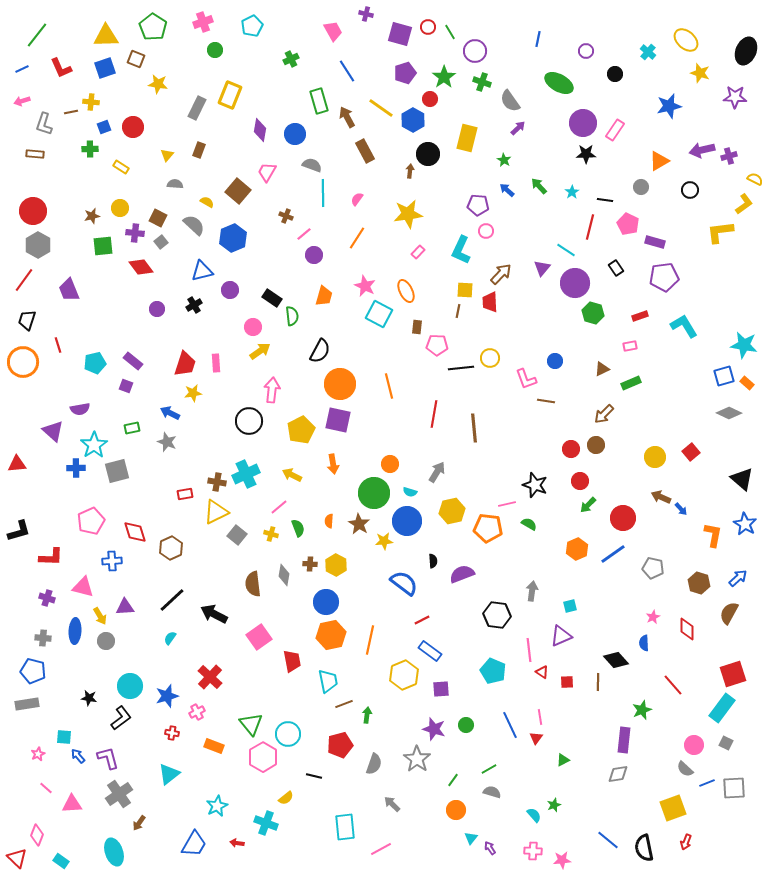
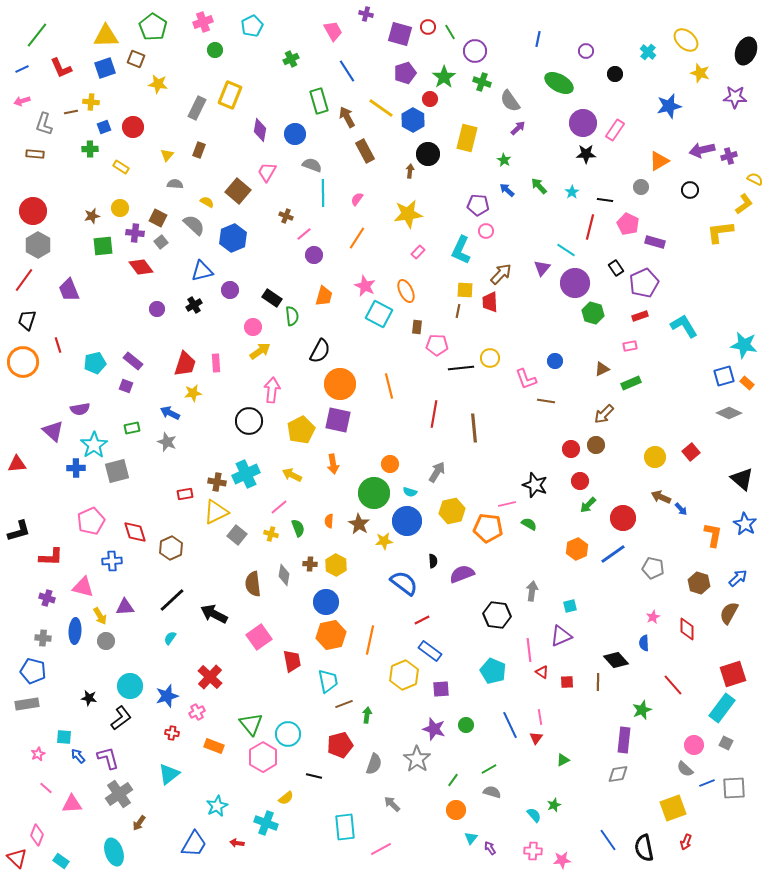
purple pentagon at (664, 277): moved 20 px left, 6 px down; rotated 16 degrees counterclockwise
blue line at (608, 840): rotated 15 degrees clockwise
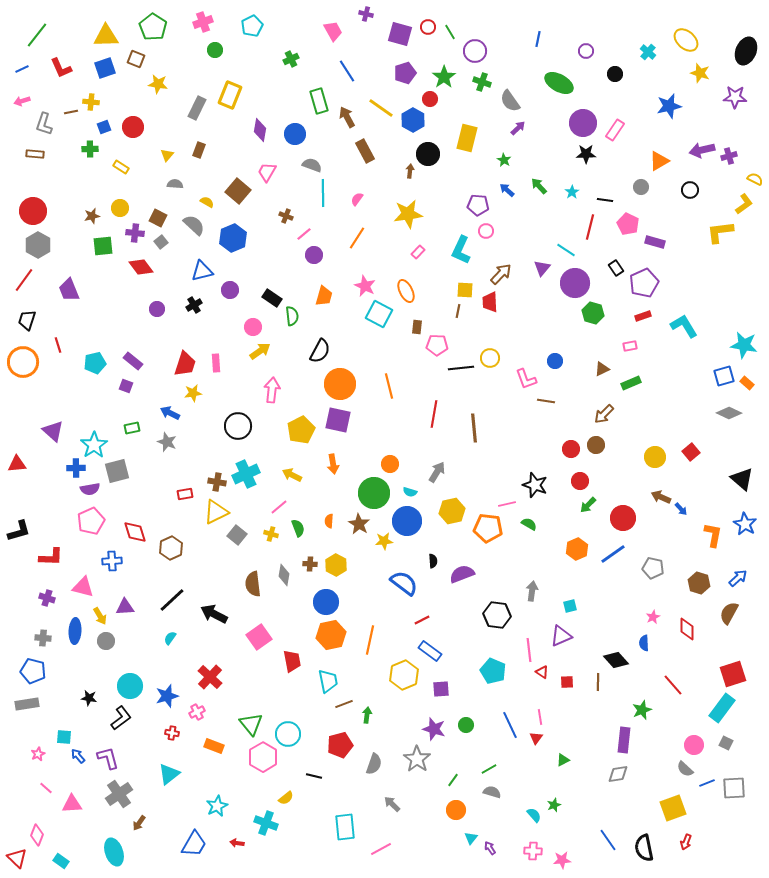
red rectangle at (640, 316): moved 3 px right
purple semicircle at (80, 409): moved 10 px right, 80 px down
black circle at (249, 421): moved 11 px left, 5 px down
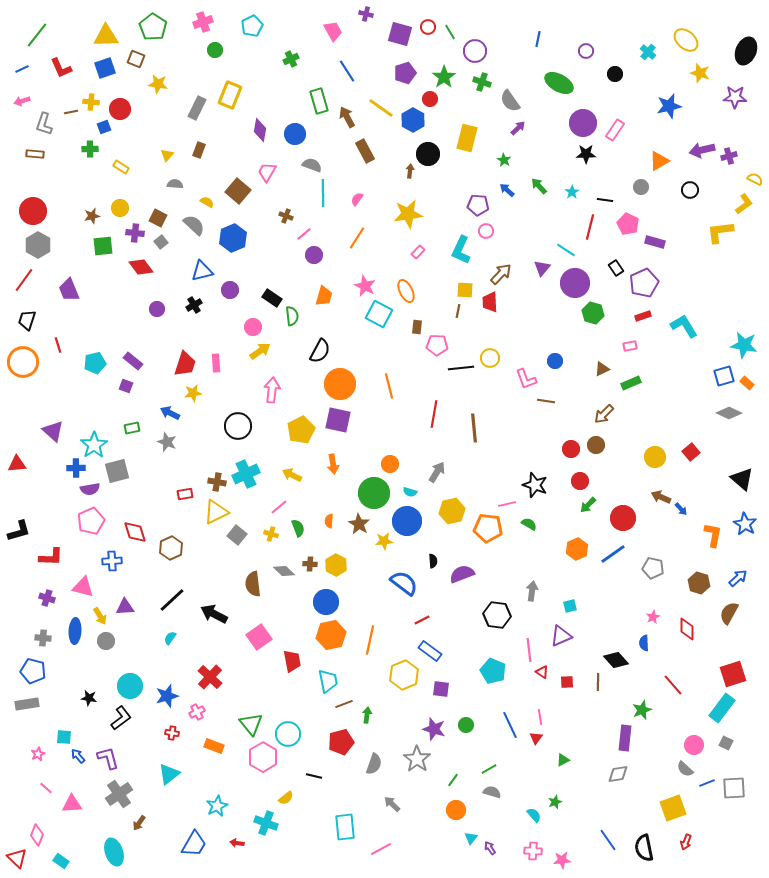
red circle at (133, 127): moved 13 px left, 18 px up
gray diamond at (284, 575): moved 4 px up; rotated 55 degrees counterclockwise
purple square at (441, 689): rotated 12 degrees clockwise
purple rectangle at (624, 740): moved 1 px right, 2 px up
red pentagon at (340, 745): moved 1 px right, 3 px up
green star at (554, 805): moved 1 px right, 3 px up
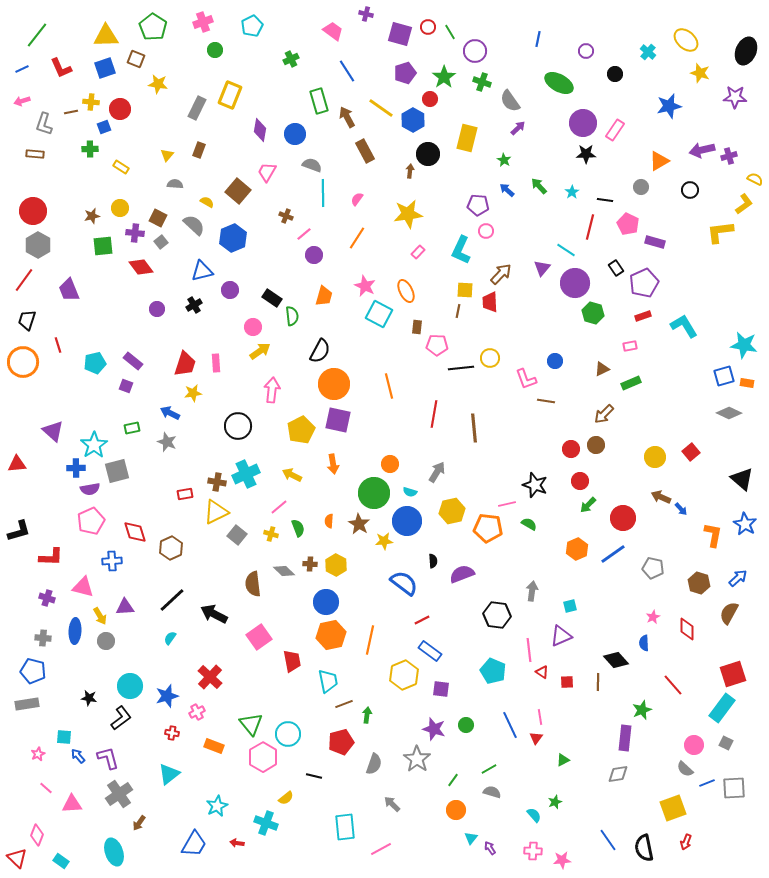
pink trapezoid at (333, 31): rotated 25 degrees counterclockwise
orange rectangle at (747, 383): rotated 32 degrees counterclockwise
orange circle at (340, 384): moved 6 px left
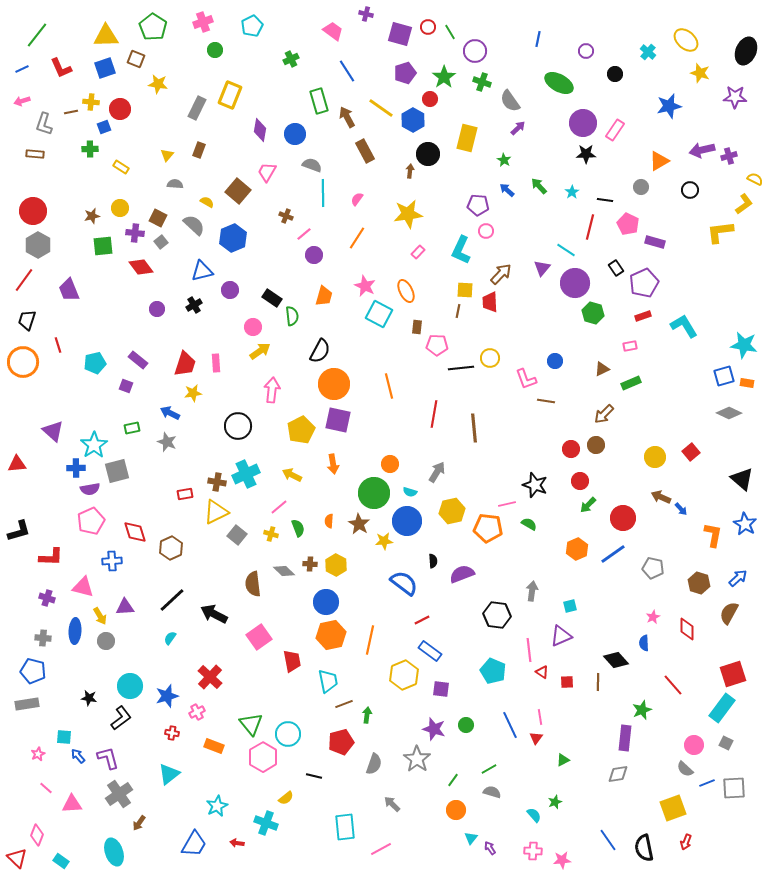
purple rectangle at (133, 361): moved 5 px right, 1 px up
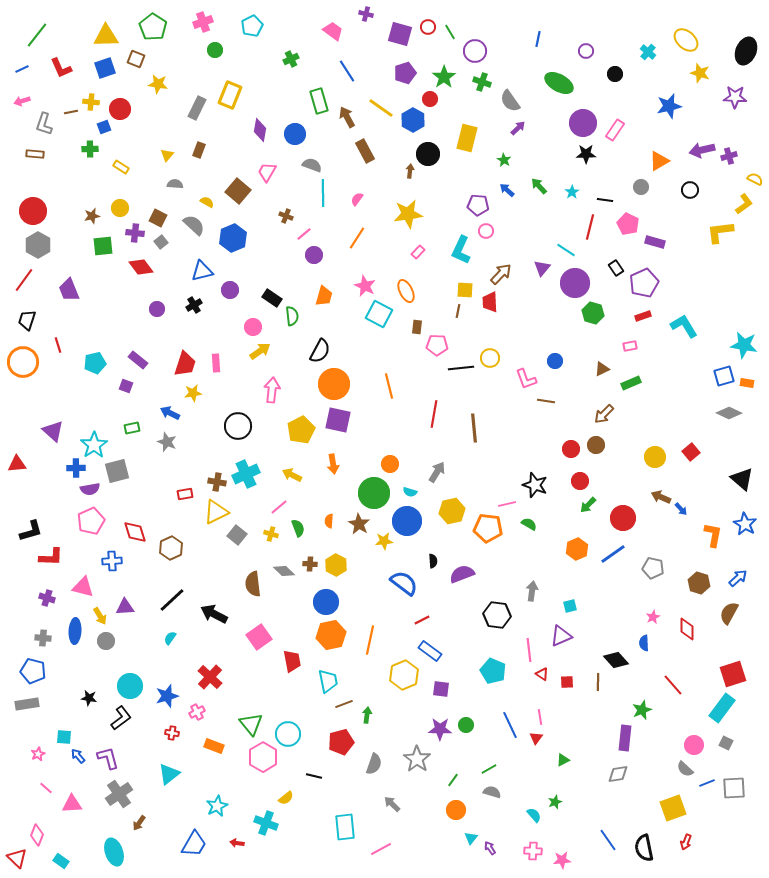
black L-shape at (19, 531): moved 12 px right
red triangle at (542, 672): moved 2 px down
purple star at (434, 729): moved 6 px right; rotated 15 degrees counterclockwise
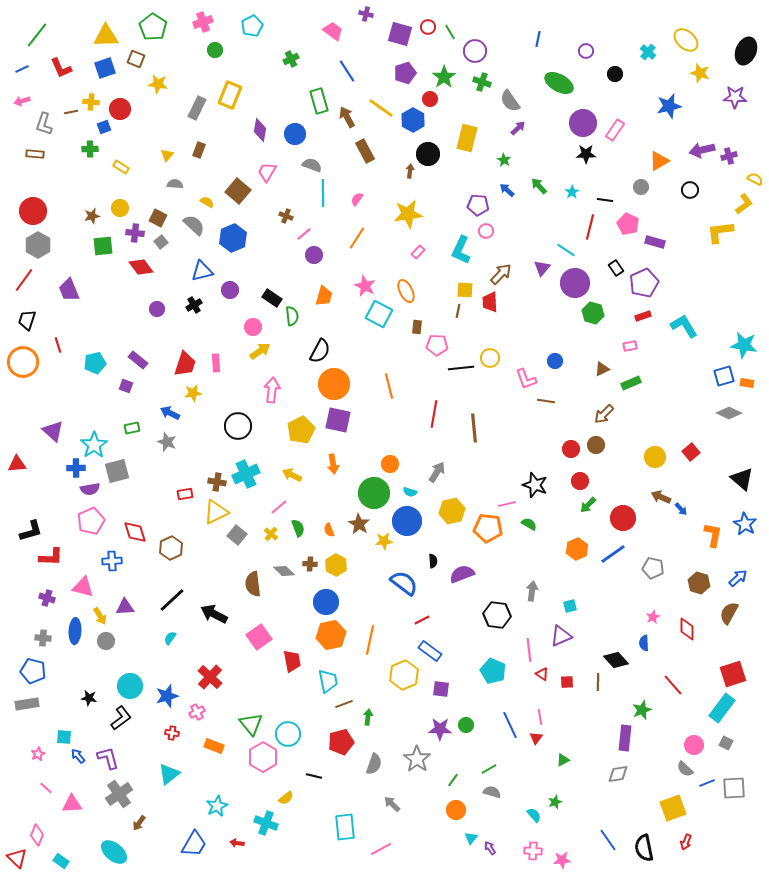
orange semicircle at (329, 521): moved 9 px down; rotated 24 degrees counterclockwise
yellow cross at (271, 534): rotated 24 degrees clockwise
green arrow at (367, 715): moved 1 px right, 2 px down
cyan ellipse at (114, 852): rotated 32 degrees counterclockwise
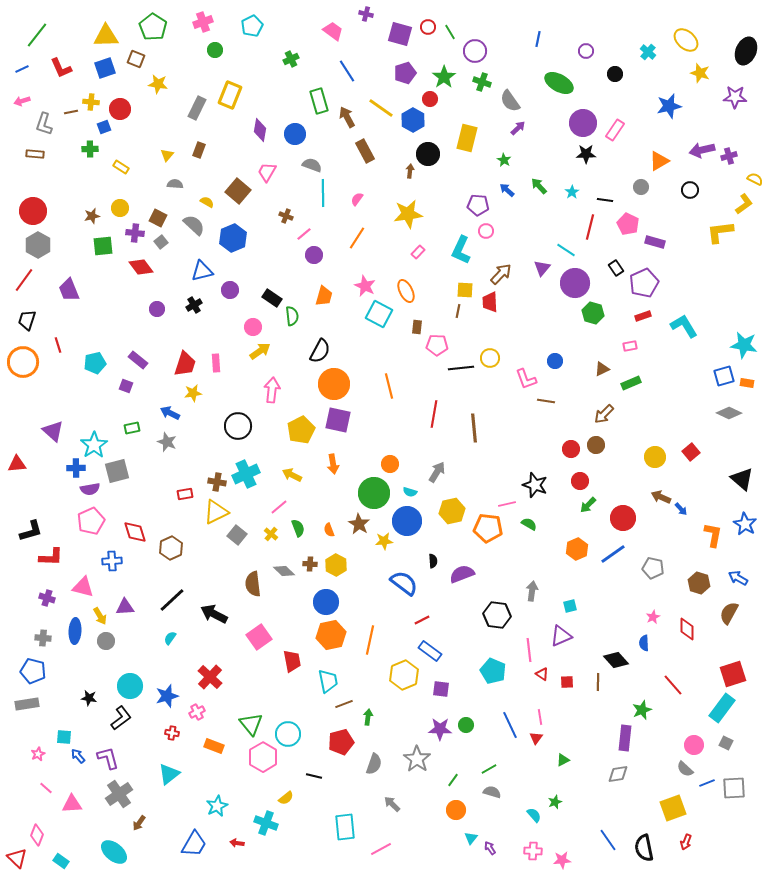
blue arrow at (738, 578): rotated 108 degrees counterclockwise
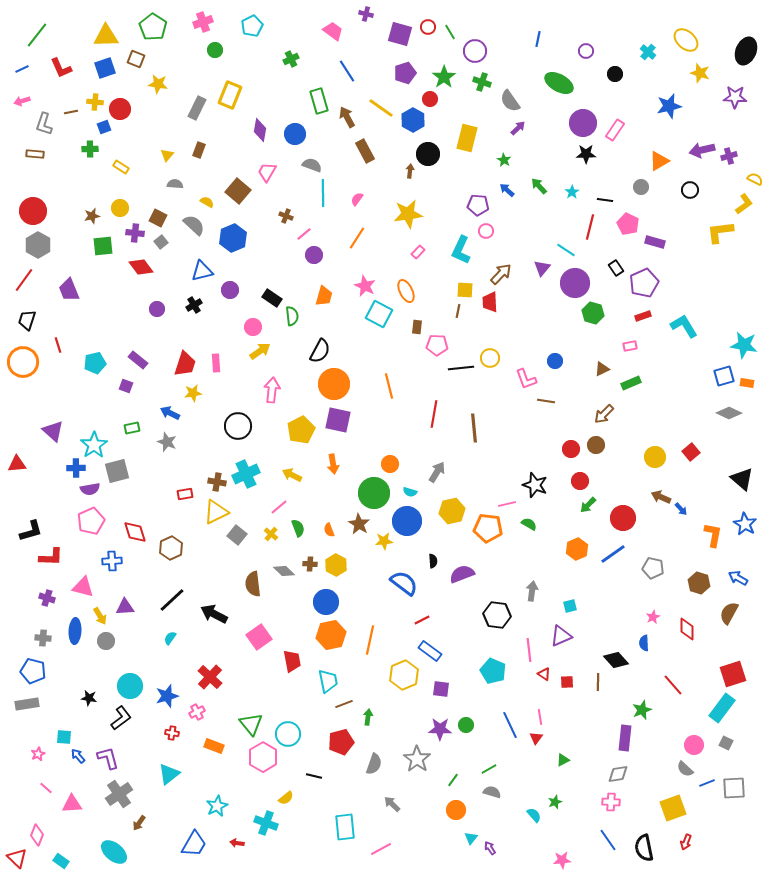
yellow cross at (91, 102): moved 4 px right
red triangle at (542, 674): moved 2 px right
pink cross at (533, 851): moved 78 px right, 49 px up
